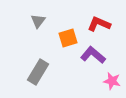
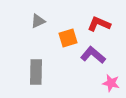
gray triangle: rotated 28 degrees clockwise
gray rectangle: moved 2 px left; rotated 30 degrees counterclockwise
pink star: moved 1 px left, 2 px down
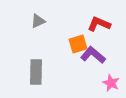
orange square: moved 10 px right, 6 px down
pink star: rotated 12 degrees clockwise
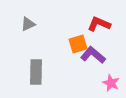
gray triangle: moved 10 px left, 3 px down
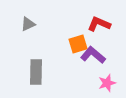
pink star: moved 4 px left; rotated 30 degrees clockwise
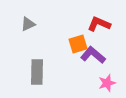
gray rectangle: moved 1 px right
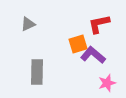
red L-shape: rotated 35 degrees counterclockwise
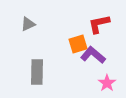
pink star: rotated 18 degrees counterclockwise
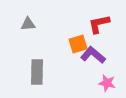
gray triangle: rotated 21 degrees clockwise
pink star: rotated 24 degrees counterclockwise
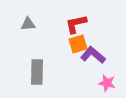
red L-shape: moved 23 px left
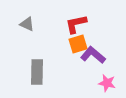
gray triangle: moved 1 px left; rotated 28 degrees clockwise
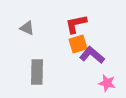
gray triangle: moved 4 px down
purple L-shape: moved 1 px left
